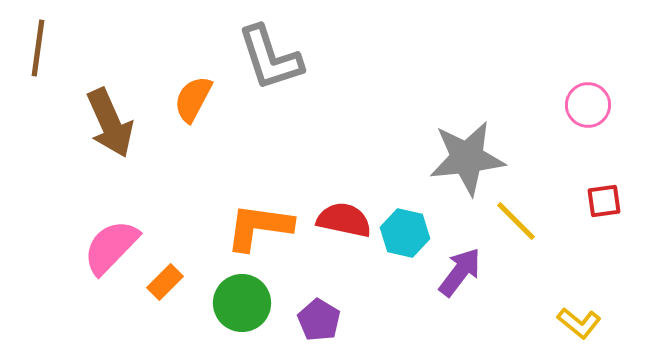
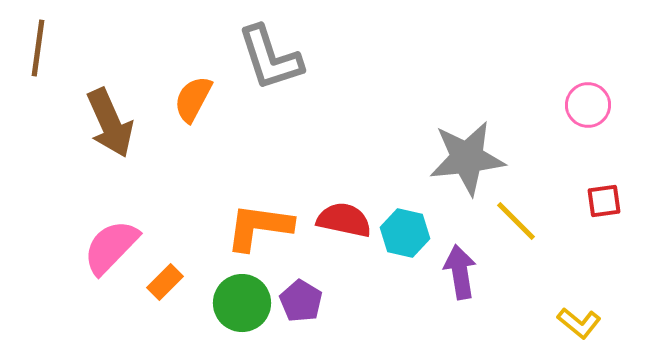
purple arrow: rotated 46 degrees counterclockwise
purple pentagon: moved 18 px left, 19 px up
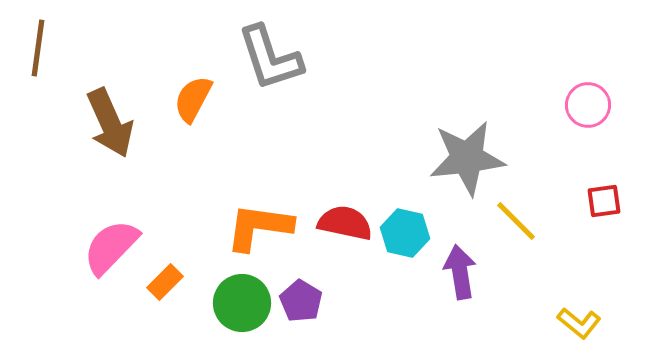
red semicircle: moved 1 px right, 3 px down
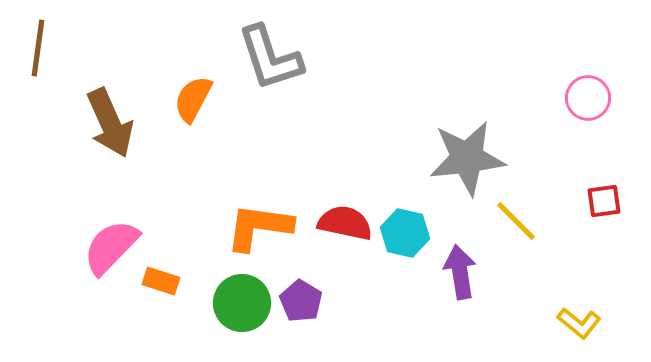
pink circle: moved 7 px up
orange rectangle: moved 4 px left, 1 px up; rotated 63 degrees clockwise
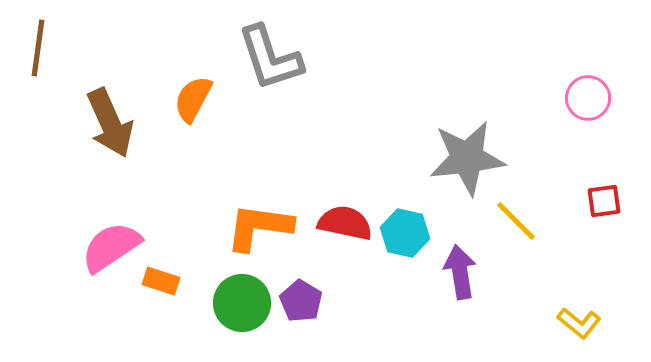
pink semicircle: rotated 12 degrees clockwise
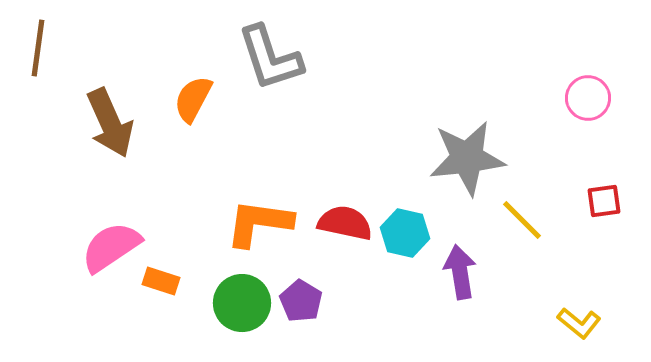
yellow line: moved 6 px right, 1 px up
orange L-shape: moved 4 px up
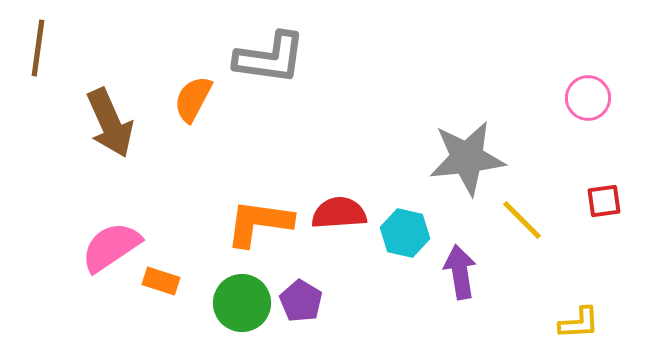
gray L-shape: rotated 64 degrees counterclockwise
red semicircle: moved 6 px left, 10 px up; rotated 16 degrees counterclockwise
yellow L-shape: rotated 42 degrees counterclockwise
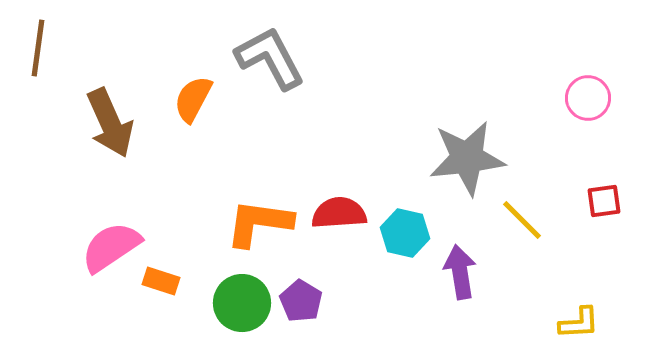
gray L-shape: rotated 126 degrees counterclockwise
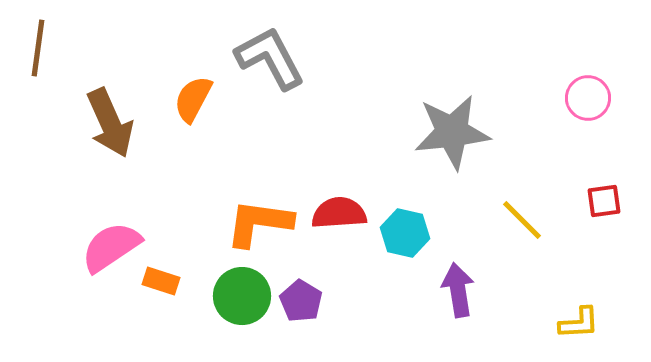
gray star: moved 15 px left, 26 px up
purple arrow: moved 2 px left, 18 px down
green circle: moved 7 px up
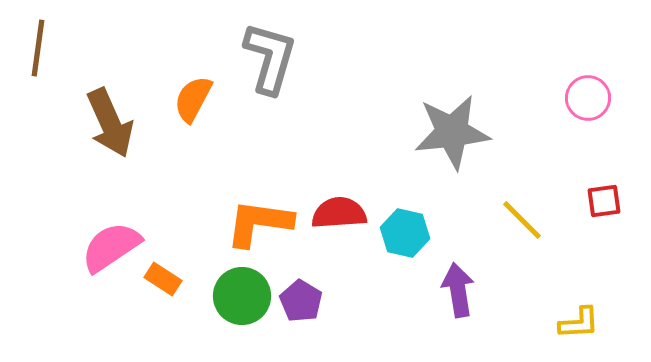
gray L-shape: rotated 44 degrees clockwise
orange rectangle: moved 2 px right, 2 px up; rotated 15 degrees clockwise
